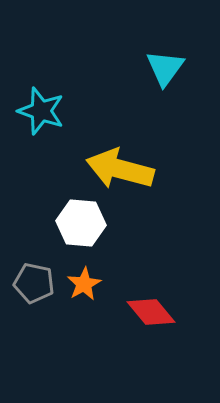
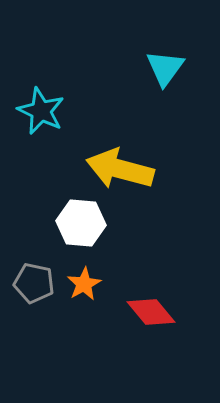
cyan star: rotated 6 degrees clockwise
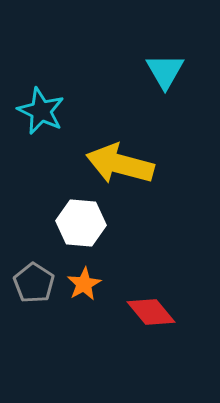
cyan triangle: moved 3 px down; rotated 6 degrees counterclockwise
yellow arrow: moved 5 px up
gray pentagon: rotated 21 degrees clockwise
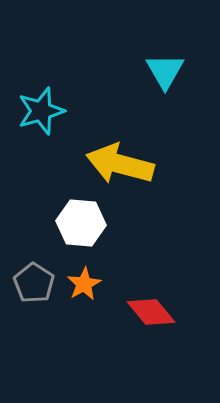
cyan star: rotated 30 degrees clockwise
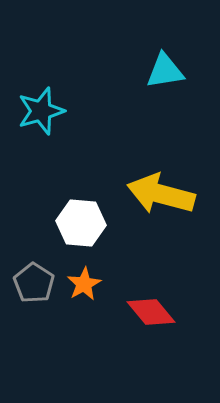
cyan triangle: rotated 51 degrees clockwise
yellow arrow: moved 41 px right, 30 px down
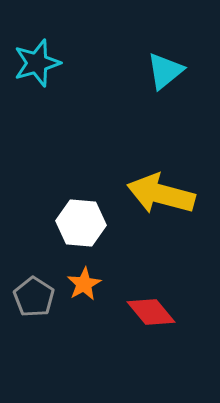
cyan triangle: rotated 30 degrees counterclockwise
cyan star: moved 4 px left, 48 px up
gray pentagon: moved 14 px down
